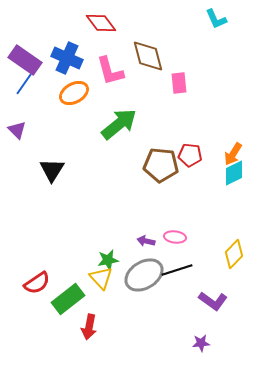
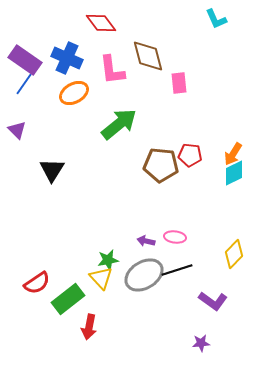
pink L-shape: moved 2 px right, 1 px up; rotated 8 degrees clockwise
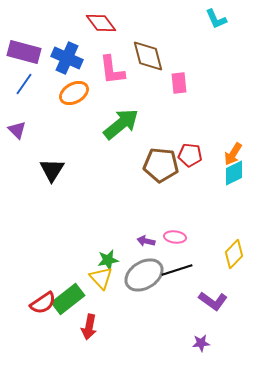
purple rectangle: moved 1 px left, 8 px up; rotated 20 degrees counterclockwise
green arrow: moved 2 px right
red semicircle: moved 6 px right, 20 px down
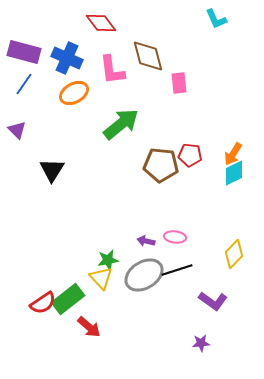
red arrow: rotated 60 degrees counterclockwise
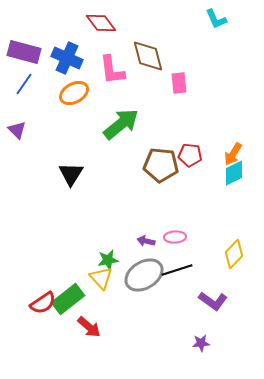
black triangle: moved 19 px right, 4 px down
pink ellipse: rotated 10 degrees counterclockwise
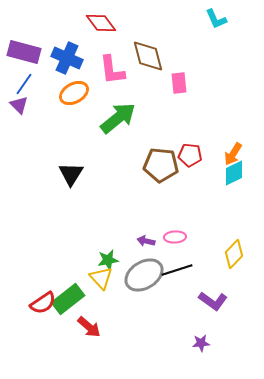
green arrow: moved 3 px left, 6 px up
purple triangle: moved 2 px right, 25 px up
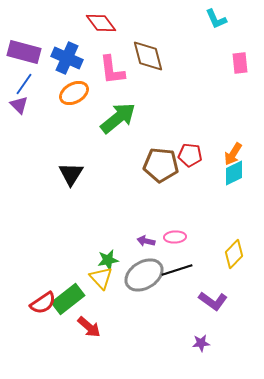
pink rectangle: moved 61 px right, 20 px up
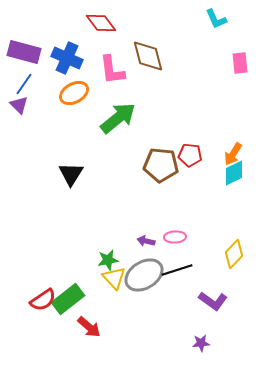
yellow triangle: moved 13 px right
red semicircle: moved 3 px up
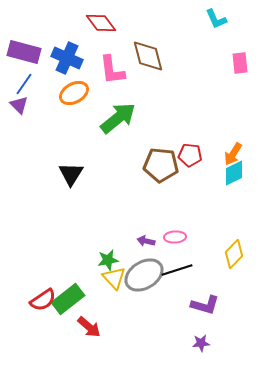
purple L-shape: moved 8 px left, 4 px down; rotated 20 degrees counterclockwise
